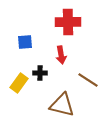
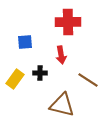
yellow rectangle: moved 4 px left, 4 px up
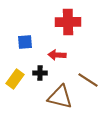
red arrow: moved 4 px left; rotated 102 degrees clockwise
brown triangle: moved 2 px left, 8 px up
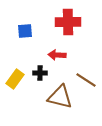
blue square: moved 11 px up
brown line: moved 2 px left
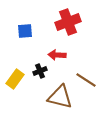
red cross: rotated 20 degrees counterclockwise
black cross: moved 2 px up; rotated 24 degrees counterclockwise
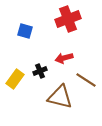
red cross: moved 3 px up
blue square: rotated 21 degrees clockwise
red arrow: moved 7 px right, 3 px down; rotated 18 degrees counterclockwise
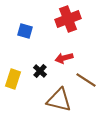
black cross: rotated 24 degrees counterclockwise
yellow rectangle: moved 2 px left; rotated 18 degrees counterclockwise
brown triangle: moved 1 px left, 3 px down
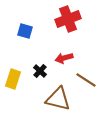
brown triangle: moved 1 px left, 1 px up
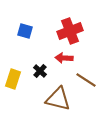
red cross: moved 2 px right, 12 px down
red arrow: rotated 18 degrees clockwise
